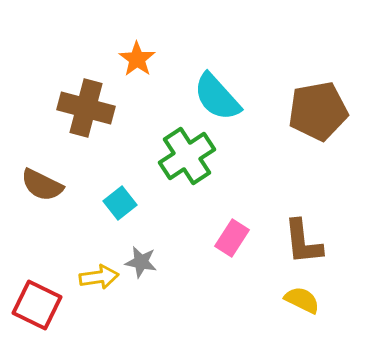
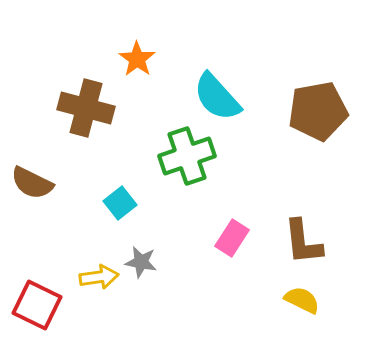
green cross: rotated 14 degrees clockwise
brown semicircle: moved 10 px left, 2 px up
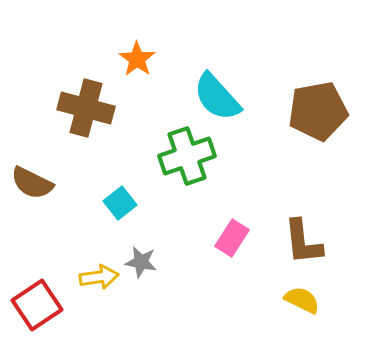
red square: rotated 30 degrees clockwise
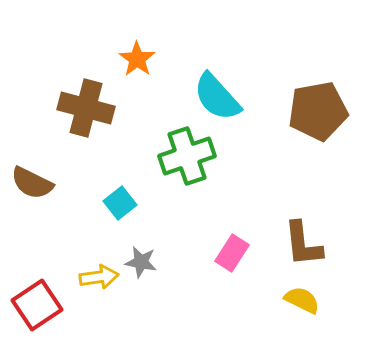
pink rectangle: moved 15 px down
brown L-shape: moved 2 px down
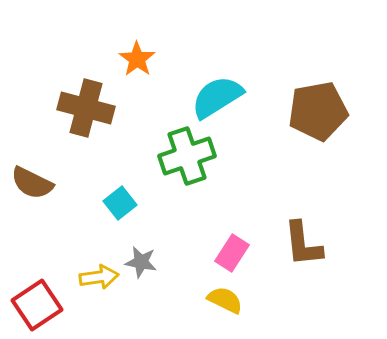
cyan semicircle: rotated 100 degrees clockwise
yellow semicircle: moved 77 px left
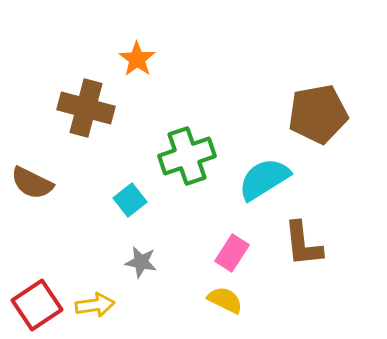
cyan semicircle: moved 47 px right, 82 px down
brown pentagon: moved 3 px down
cyan square: moved 10 px right, 3 px up
yellow arrow: moved 4 px left, 28 px down
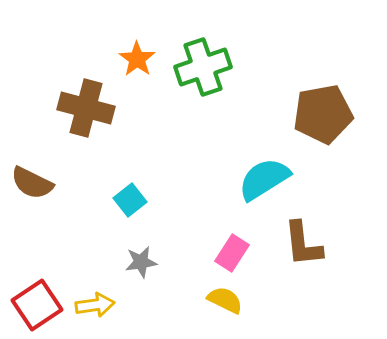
brown pentagon: moved 5 px right
green cross: moved 16 px right, 89 px up
gray star: rotated 20 degrees counterclockwise
